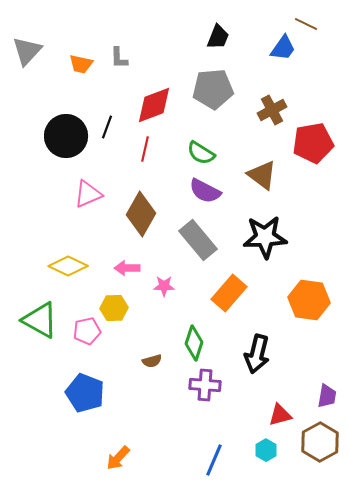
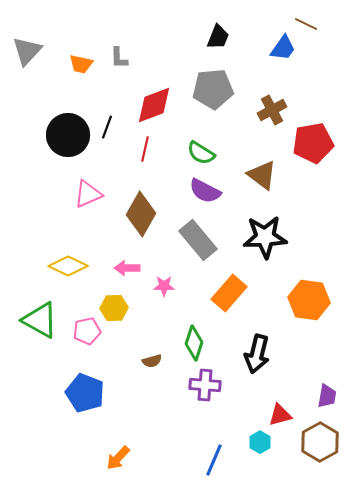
black circle: moved 2 px right, 1 px up
cyan hexagon: moved 6 px left, 8 px up
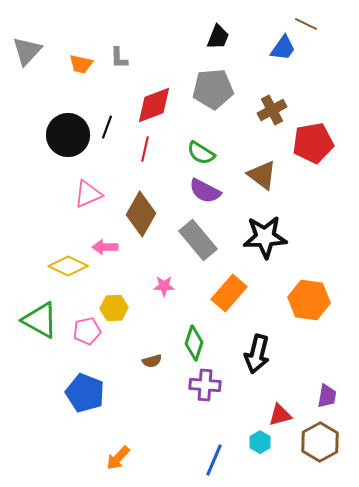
pink arrow: moved 22 px left, 21 px up
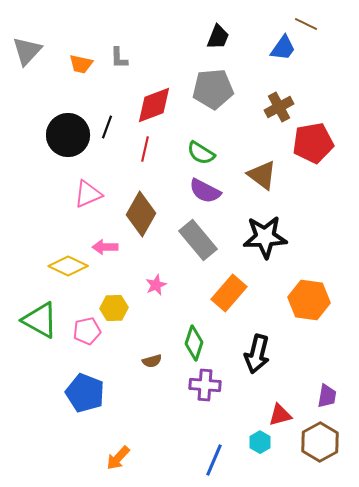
brown cross: moved 7 px right, 3 px up
pink star: moved 8 px left, 1 px up; rotated 25 degrees counterclockwise
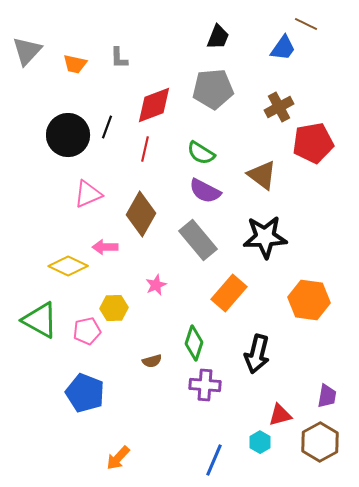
orange trapezoid: moved 6 px left
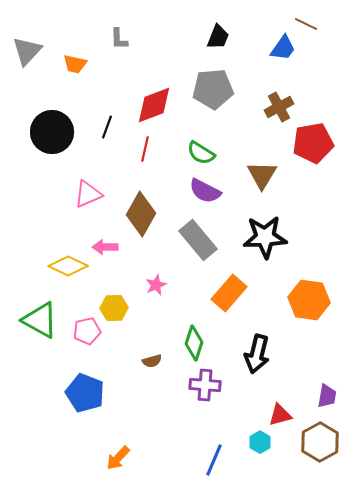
gray L-shape: moved 19 px up
black circle: moved 16 px left, 3 px up
brown triangle: rotated 24 degrees clockwise
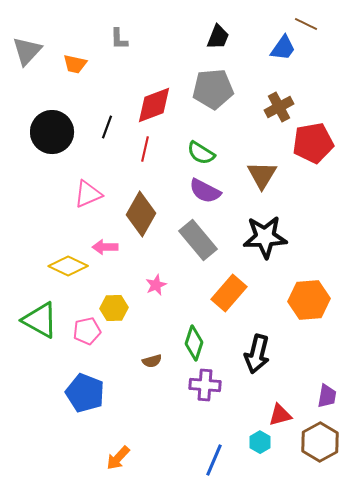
orange hexagon: rotated 12 degrees counterclockwise
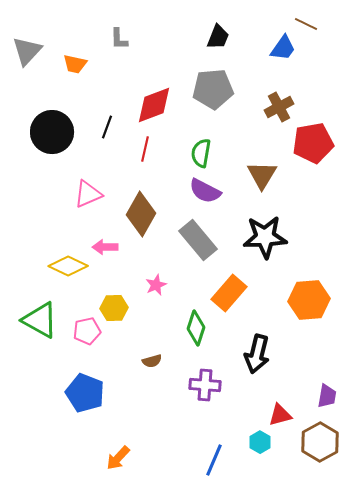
green semicircle: rotated 68 degrees clockwise
green diamond: moved 2 px right, 15 px up
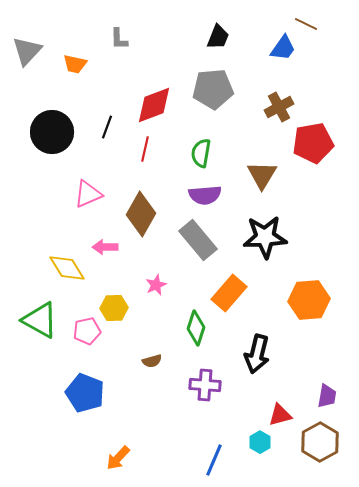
purple semicircle: moved 4 px down; rotated 32 degrees counterclockwise
yellow diamond: moved 1 px left, 2 px down; rotated 33 degrees clockwise
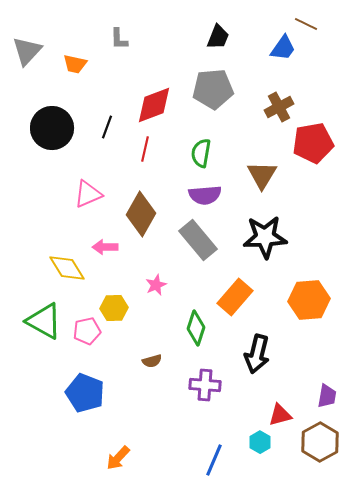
black circle: moved 4 px up
orange rectangle: moved 6 px right, 4 px down
green triangle: moved 4 px right, 1 px down
